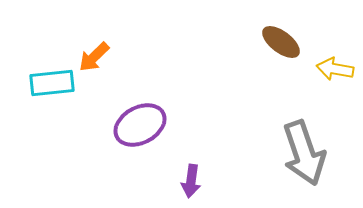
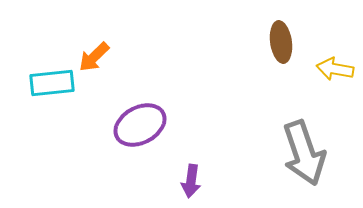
brown ellipse: rotated 45 degrees clockwise
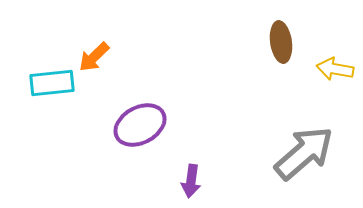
gray arrow: rotated 112 degrees counterclockwise
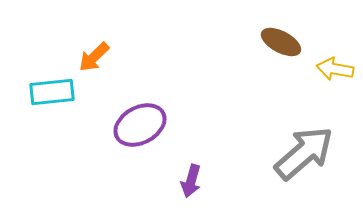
brown ellipse: rotated 54 degrees counterclockwise
cyan rectangle: moved 9 px down
purple arrow: rotated 8 degrees clockwise
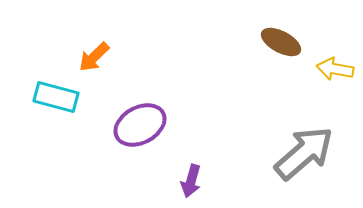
cyan rectangle: moved 4 px right, 5 px down; rotated 21 degrees clockwise
